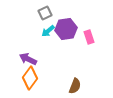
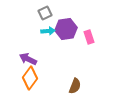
cyan arrow: rotated 144 degrees counterclockwise
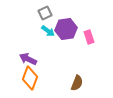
cyan arrow: rotated 40 degrees clockwise
orange diamond: rotated 15 degrees counterclockwise
brown semicircle: moved 2 px right, 3 px up
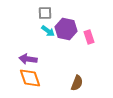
gray square: rotated 24 degrees clockwise
purple hexagon: rotated 20 degrees clockwise
purple arrow: rotated 18 degrees counterclockwise
orange diamond: rotated 40 degrees counterclockwise
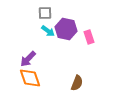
purple arrow: rotated 54 degrees counterclockwise
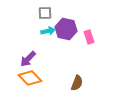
cyan arrow: rotated 48 degrees counterclockwise
orange diamond: rotated 25 degrees counterclockwise
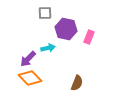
cyan arrow: moved 17 px down
pink rectangle: rotated 40 degrees clockwise
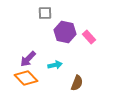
purple hexagon: moved 1 px left, 3 px down
pink rectangle: rotated 64 degrees counterclockwise
cyan arrow: moved 7 px right, 17 px down
orange diamond: moved 4 px left
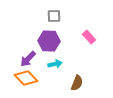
gray square: moved 9 px right, 3 px down
purple hexagon: moved 16 px left, 9 px down; rotated 10 degrees counterclockwise
cyan arrow: moved 1 px up
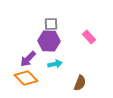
gray square: moved 3 px left, 8 px down
brown semicircle: moved 3 px right
